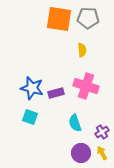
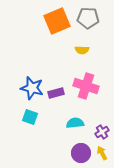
orange square: moved 2 px left, 2 px down; rotated 32 degrees counterclockwise
yellow semicircle: rotated 96 degrees clockwise
cyan semicircle: rotated 102 degrees clockwise
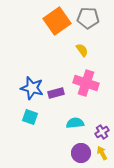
orange square: rotated 12 degrees counterclockwise
yellow semicircle: rotated 128 degrees counterclockwise
pink cross: moved 3 px up
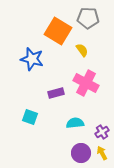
orange square: moved 1 px right, 10 px down; rotated 24 degrees counterclockwise
pink cross: rotated 10 degrees clockwise
blue star: moved 29 px up
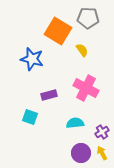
pink cross: moved 5 px down
purple rectangle: moved 7 px left, 2 px down
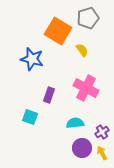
gray pentagon: rotated 20 degrees counterclockwise
purple rectangle: rotated 56 degrees counterclockwise
purple circle: moved 1 px right, 5 px up
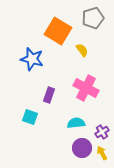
gray pentagon: moved 5 px right
cyan semicircle: moved 1 px right
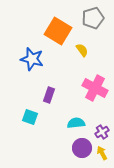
pink cross: moved 9 px right
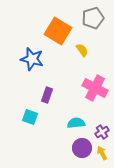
purple rectangle: moved 2 px left
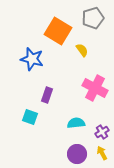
purple circle: moved 5 px left, 6 px down
